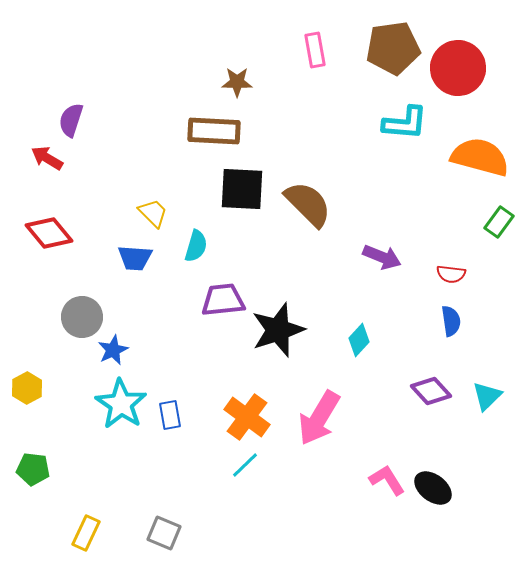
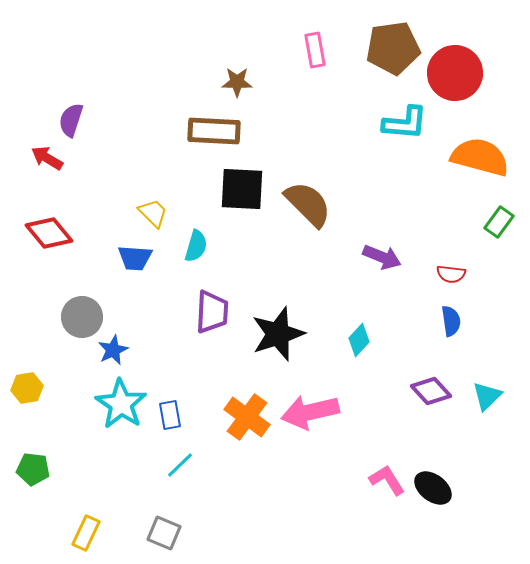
red circle: moved 3 px left, 5 px down
purple trapezoid: moved 11 px left, 12 px down; rotated 99 degrees clockwise
black star: moved 4 px down
yellow hexagon: rotated 20 degrees clockwise
pink arrow: moved 9 px left, 6 px up; rotated 46 degrees clockwise
cyan line: moved 65 px left
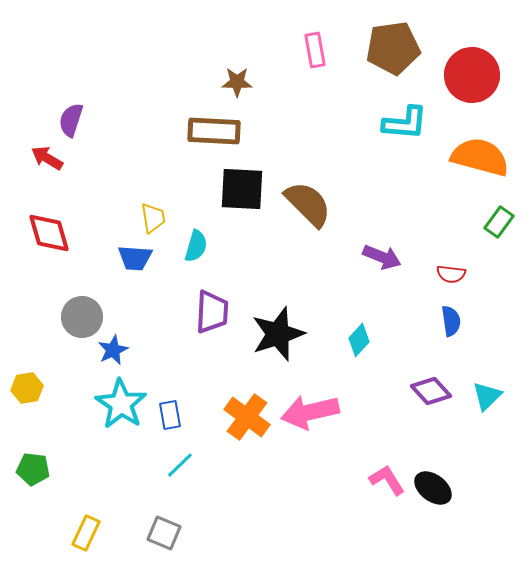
red circle: moved 17 px right, 2 px down
yellow trapezoid: moved 5 px down; rotated 36 degrees clockwise
red diamond: rotated 24 degrees clockwise
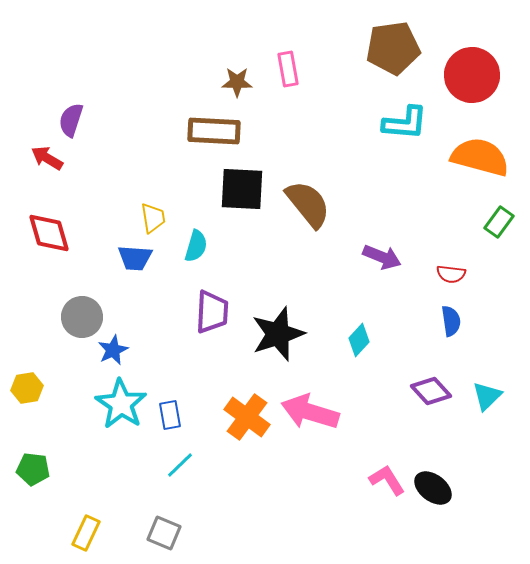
pink rectangle: moved 27 px left, 19 px down
brown semicircle: rotated 6 degrees clockwise
pink arrow: rotated 30 degrees clockwise
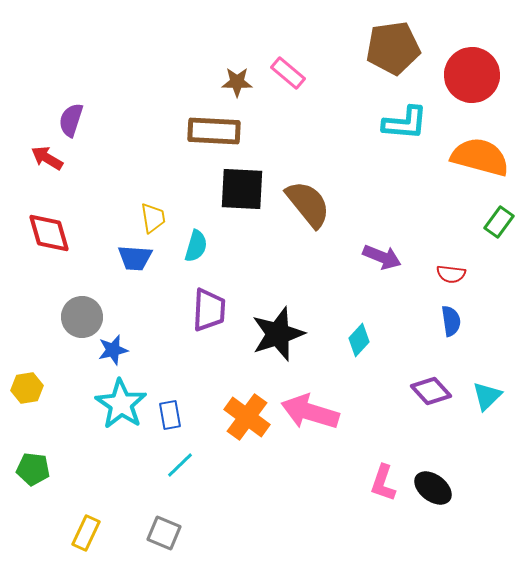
pink rectangle: moved 4 px down; rotated 40 degrees counterclockwise
purple trapezoid: moved 3 px left, 2 px up
blue star: rotated 12 degrees clockwise
pink L-shape: moved 4 px left, 3 px down; rotated 129 degrees counterclockwise
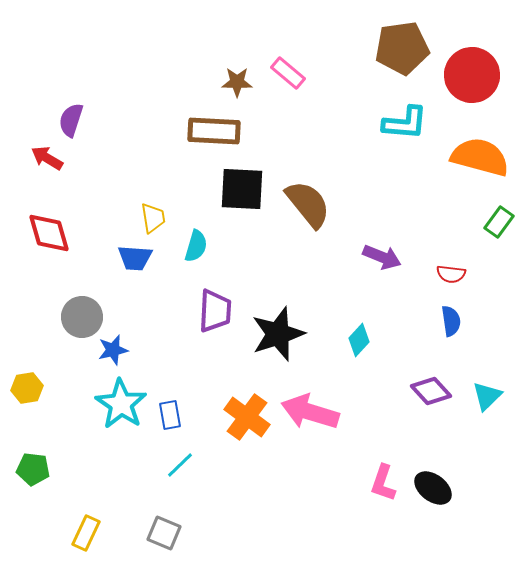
brown pentagon: moved 9 px right
purple trapezoid: moved 6 px right, 1 px down
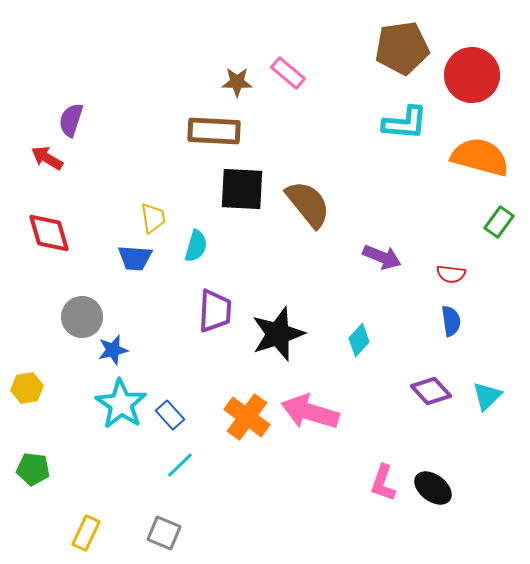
blue rectangle: rotated 32 degrees counterclockwise
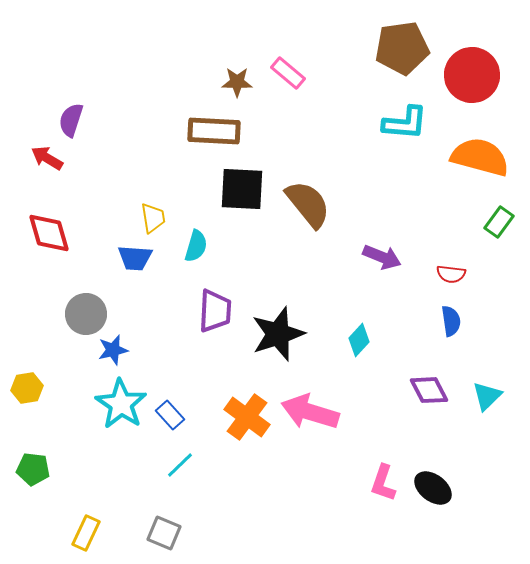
gray circle: moved 4 px right, 3 px up
purple diamond: moved 2 px left, 1 px up; rotated 15 degrees clockwise
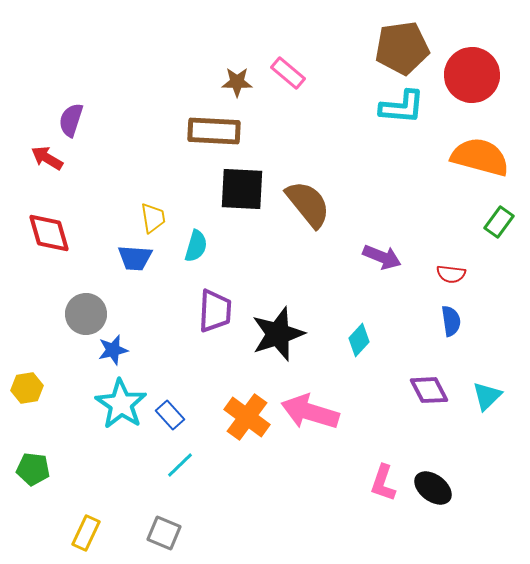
cyan L-shape: moved 3 px left, 16 px up
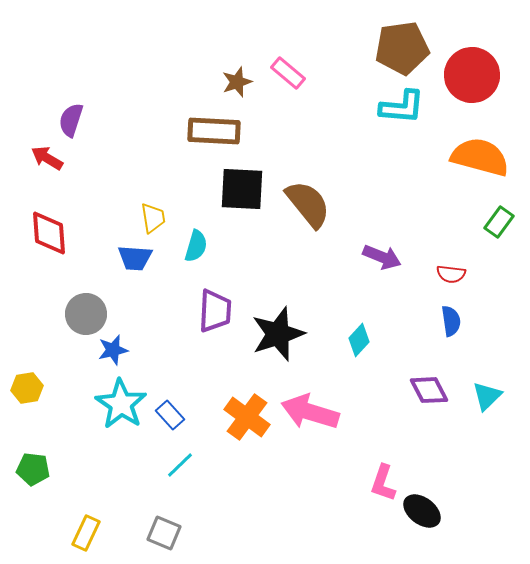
brown star: rotated 20 degrees counterclockwise
red diamond: rotated 12 degrees clockwise
black ellipse: moved 11 px left, 23 px down
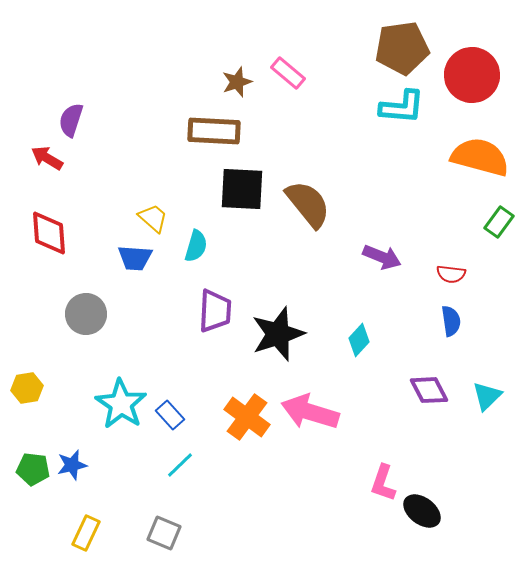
yellow trapezoid: rotated 40 degrees counterclockwise
blue star: moved 41 px left, 115 px down
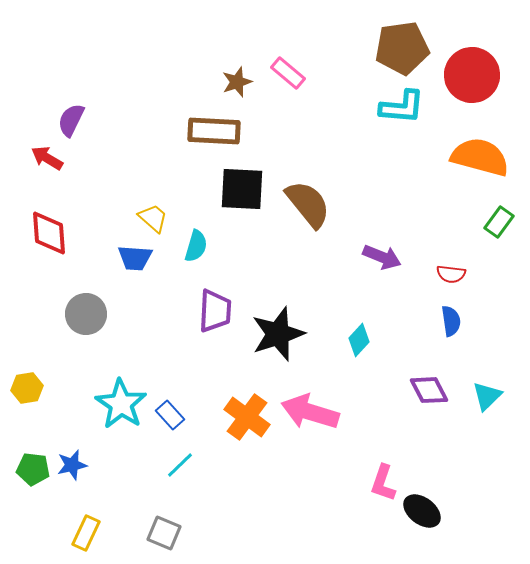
purple semicircle: rotated 8 degrees clockwise
